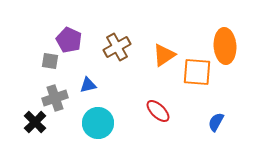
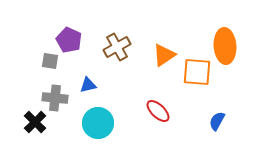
gray cross: rotated 25 degrees clockwise
blue semicircle: moved 1 px right, 1 px up
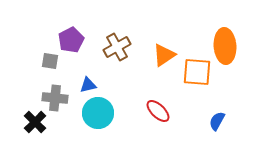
purple pentagon: moved 2 px right; rotated 20 degrees clockwise
cyan circle: moved 10 px up
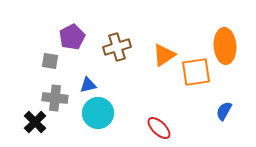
purple pentagon: moved 1 px right, 3 px up
brown cross: rotated 12 degrees clockwise
orange square: moved 1 px left; rotated 12 degrees counterclockwise
red ellipse: moved 1 px right, 17 px down
blue semicircle: moved 7 px right, 10 px up
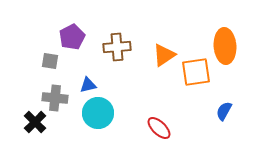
brown cross: rotated 12 degrees clockwise
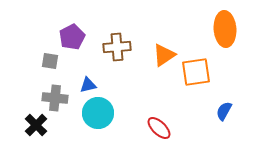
orange ellipse: moved 17 px up
black cross: moved 1 px right, 3 px down
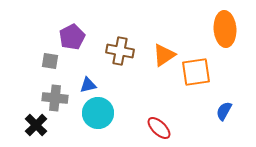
brown cross: moved 3 px right, 4 px down; rotated 16 degrees clockwise
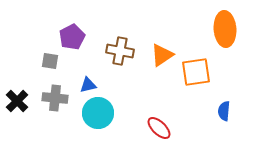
orange triangle: moved 2 px left
blue semicircle: rotated 24 degrees counterclockwise
black cross: moved 19 px left, 24 px up
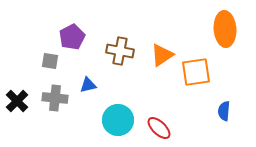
cyan circle: moved 20 px right, 7 px down
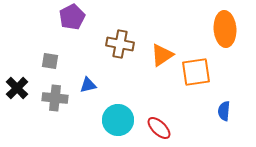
purple pentagon: moved 20 px up
brown cross: moved 7 px up
black cross: moved 13 px up
